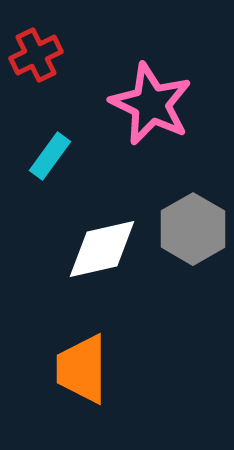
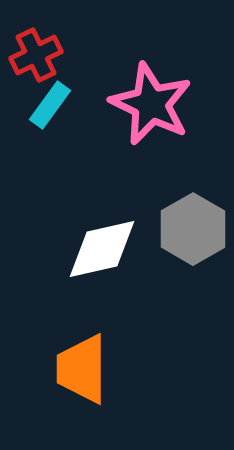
cyan rectangle: moved 51 px up
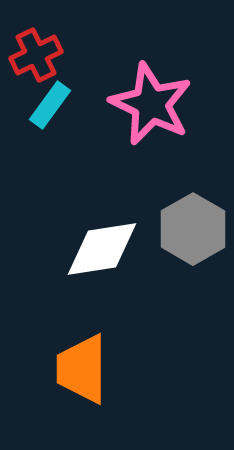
white diamond: rotated 4 degrees clockwise
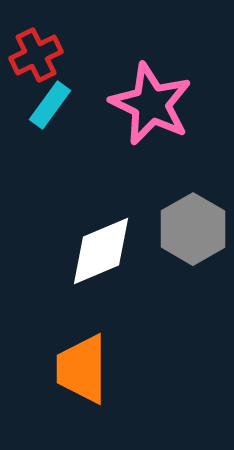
white diamond: moved 1 px left, 2 px down; rotated 14 degrees counterclockwise
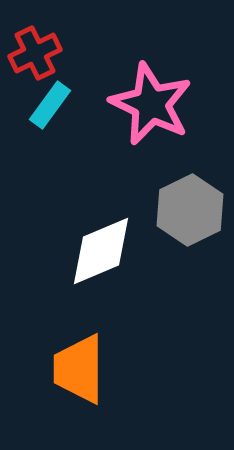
red cross: moved 1 px left, 2 px up
gray hexagon: moved 3 px left, 19 px up; rotated 4 degrees clockwise
orange trapezoid: moved 3 px left
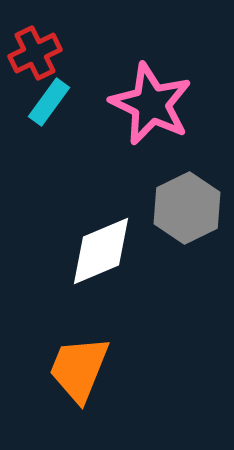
cyan rectangle: moved 1 px left, 3 px up
gray hexagon: moved 3 px left, 2 px up
orange trapezoid: rotated 22 degrees clockwise
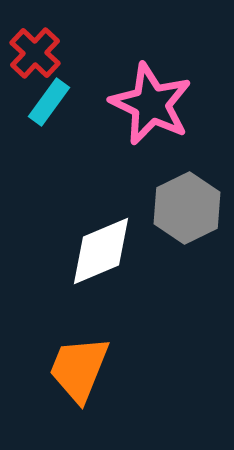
red cross: rotated 21 degrees counterclockwise
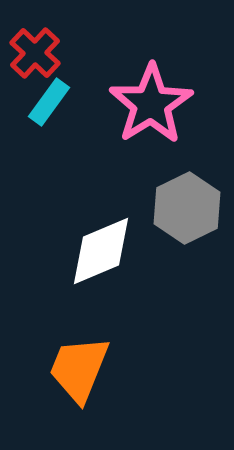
pink star: rotated 14 degrees clockwise
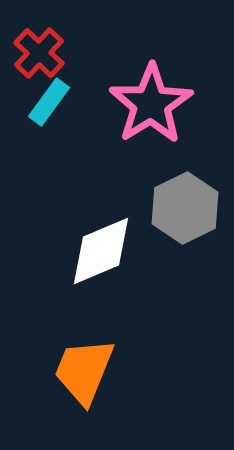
red cross: moved 4 px right
gray hexagon: moved 2 px left
orange trapezoid: moved 5 px right, 2 px down
